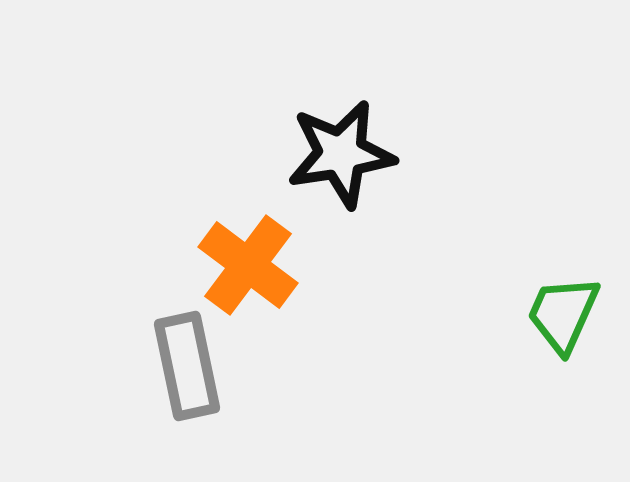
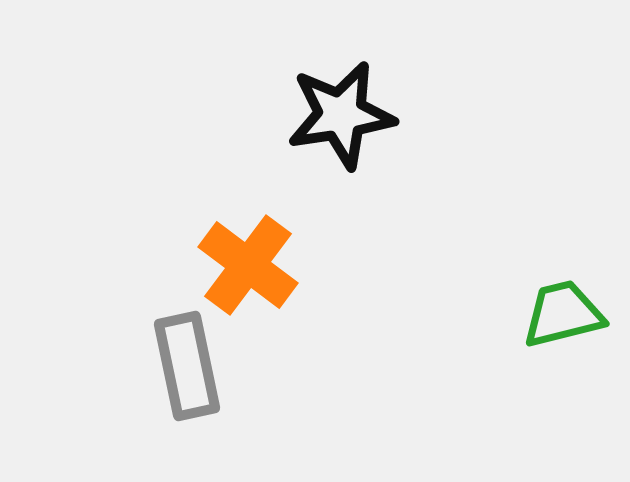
black star: moved 39 px up
green trapezoid: rotated 52 degrees clockwise
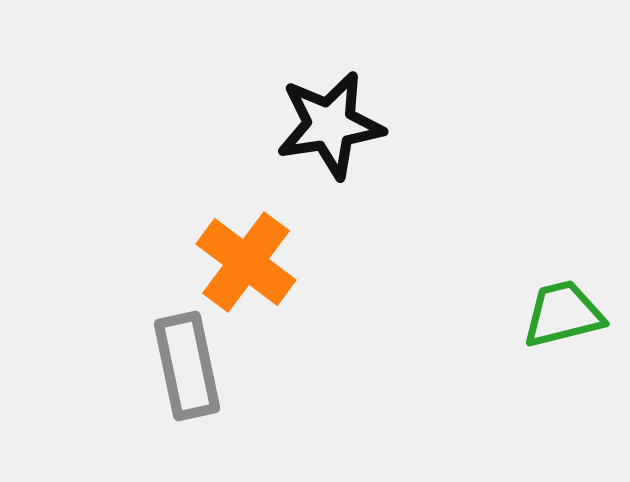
black star: moved 11 px left, 10 px down
orange cross: moved 2 px left, 3 px up
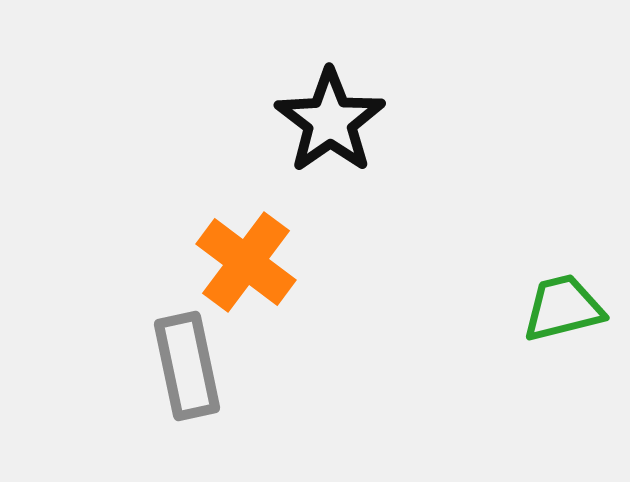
black star: moved 4 px up; rotated 26 degrees counterclockwise
green trapezoid: moved 6 px up
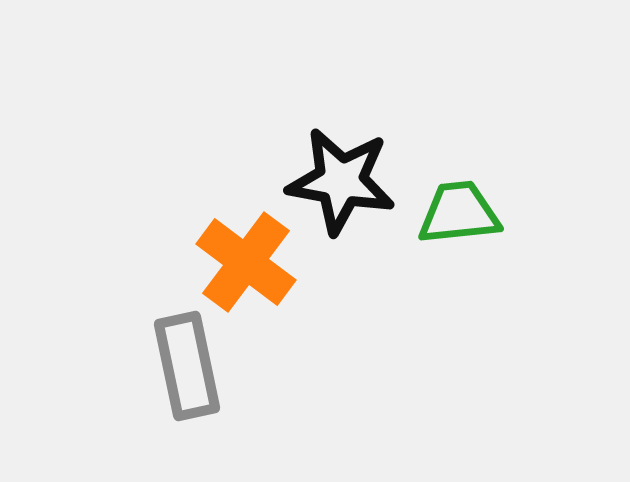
black star: moved 11 px right, 60 px down; rotated 27 degrees counterclockwise
green trapezoid: moved 104 px left, 95 px up; rotated 8 degrees clockwise
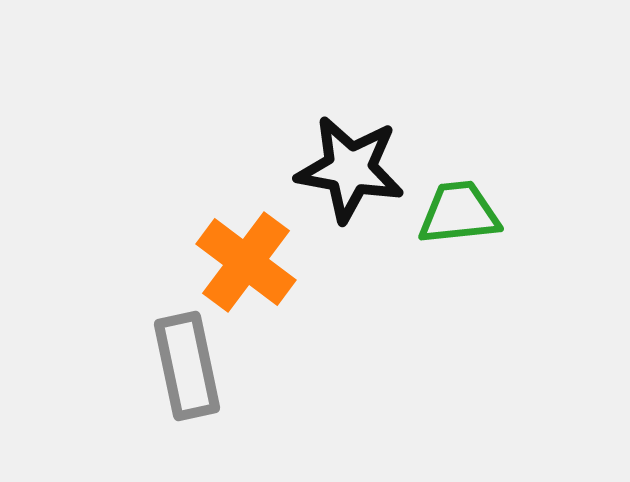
black star: moved 9 px right, 12 px up
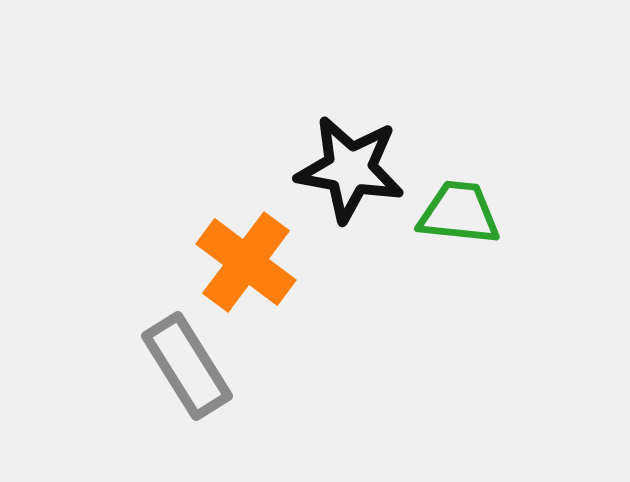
green trapezoid: rotated 12 degrees clockwise
gray rectangle: rotated 20 degrees counterclockwise
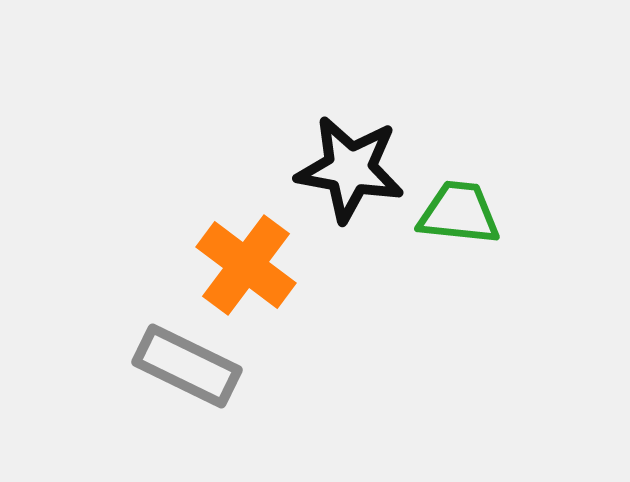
orange cross: moved 3 px down
gray rectangle: rotated 32 degrees counterclockwise
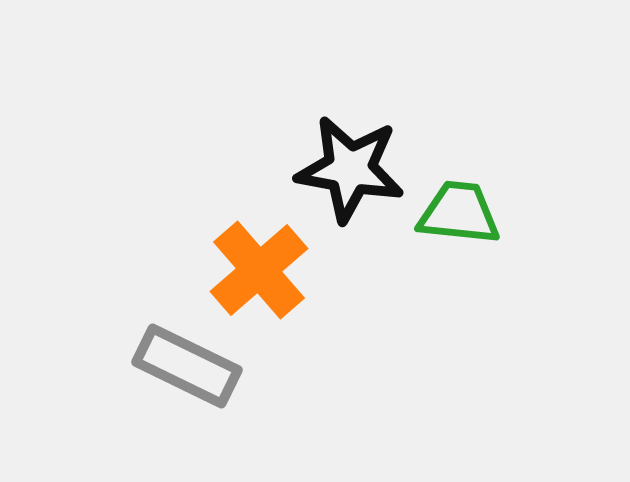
orange cross: moved 13 px right, 5 px down; rotated 12 degrees clockwise
